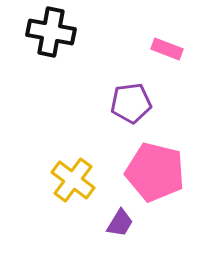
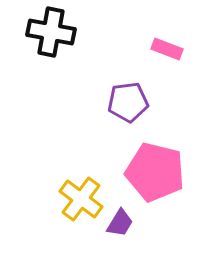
purple pentagon: moved 3 px left, 1 px up
yellow cross: moved 8 px right, 19 px down
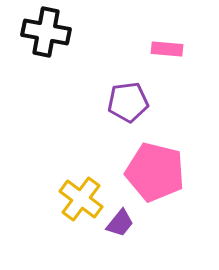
black cross: moved 5 px left
pink rectangle: rotated 16 degrees counterclockwise
purple trapezoid: rotated 8 degrees clockwise
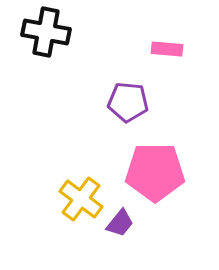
purple pentagon: rotated 12 degrees clockwise
pink pentagon: rotated 14 degrees counterclockwise
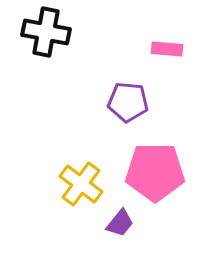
yellow cross: moved 15 px up
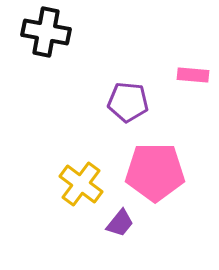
pink rectangle: moved 26 px right, 26 px down
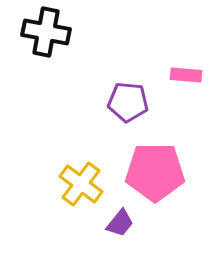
pink rectangle: moved 7 px left
